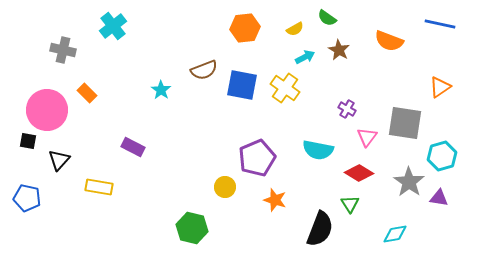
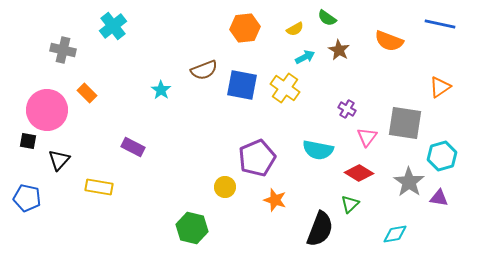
green triangle: rotated 18 degrees clockwise
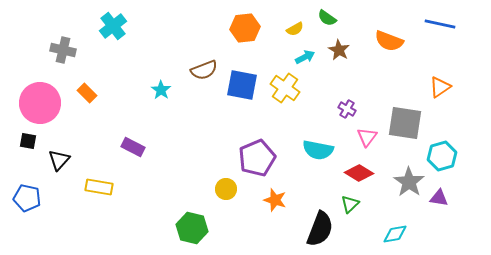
pink circle: moved 7 px left, 7 px up
yellow circle: moved 1 px right, 2 px down
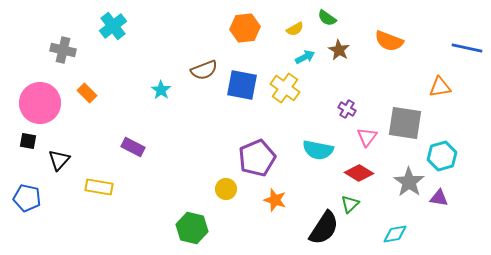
blue line: moved 27 px right, 24 px down
orange triangle: rotated 25 degrees clockwise
black semicircle: moved 4 px right, 1 px up; rotated 12 degrees clockwise
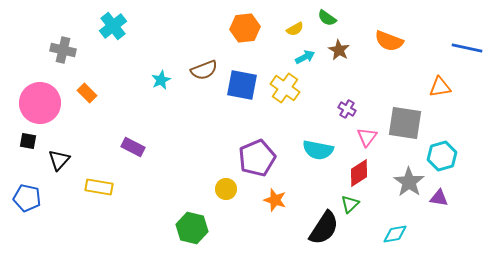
cyan star: moved 10 px up; rotated 12 degrees clockwise
red diamond: rotated 64 degrees counterclockwise
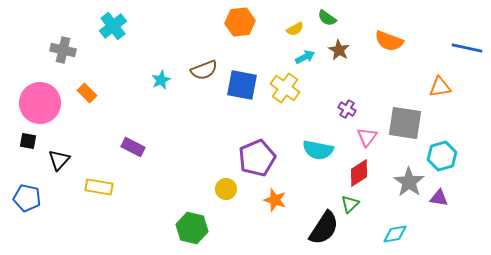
orange hexagon: moved 5 px left, 6 px up
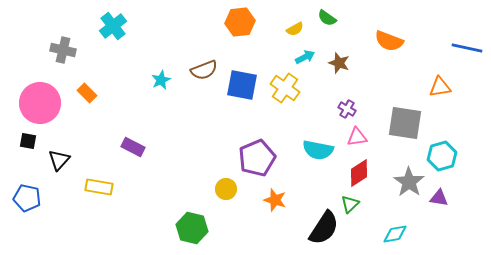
brown star: moved 13 px down; rotated 10 degrees counterclockwise
pink triangle: moved 10 px left; rotated 45 degrees clockwise
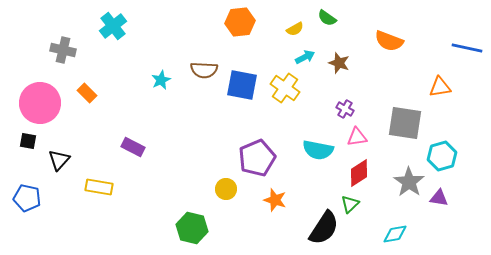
brown semicircle: rotated 24 degrees clockwise
purple cross: moved 2 px left
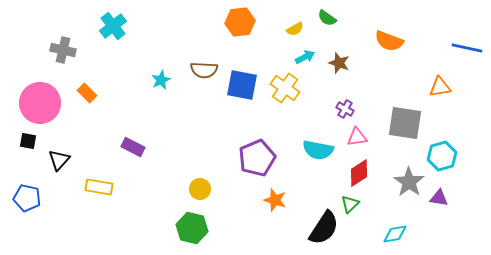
yellow circle: moved 26 px left
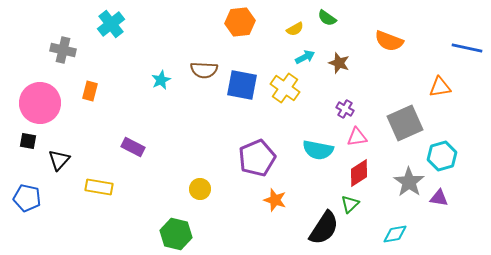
cyan cross: moved 2 px left, 2 px up
orange rectangle: moved 3 px right, 2 px up; rotated 60 degrees clockwise
gray square: rotated 33 degrees counterclockwise
green hexagon: moved 16 px left, 6 px down
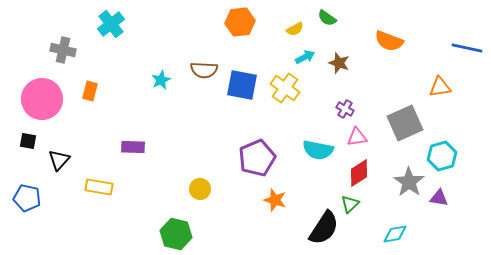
pink circle: moved 2 px right, 4 px up
purple rectangle: rotated 25 degrees counterclockwise
